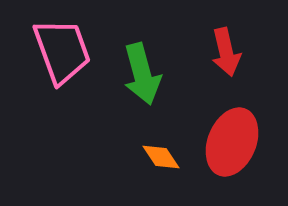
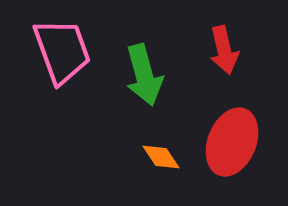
red arrow: moved 2 px left, 2 px up
green arrow: moved 2 px right, 1 px down
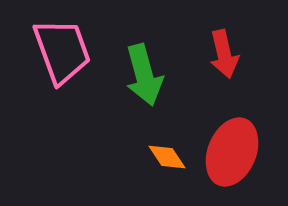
red arrow: moved 4 px down
red ellipse: moved 10 px down
orange diamond: moved 6 px right
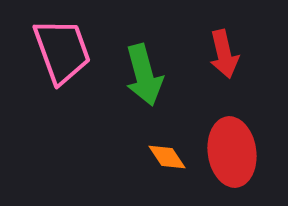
red ellipse: rotated 30 degrees counterclockwise
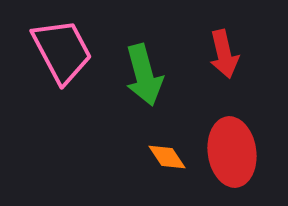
pink trapezoid: rotated 8 degrees counterclockwise
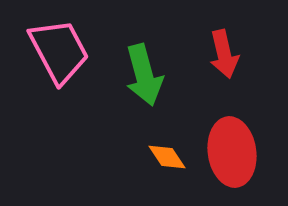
pink trapezoid: moved 3 px left
